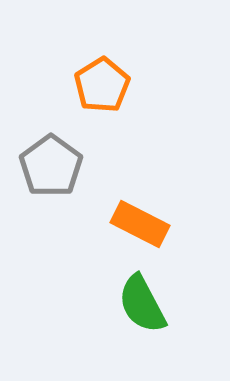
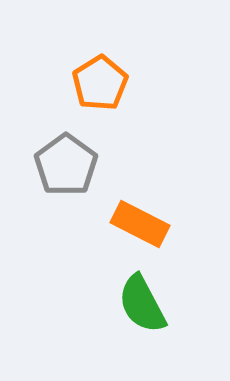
orange pentagon: moved 2 px left, 2 px up
gray pentagon: moved 15 px right, 1 px up
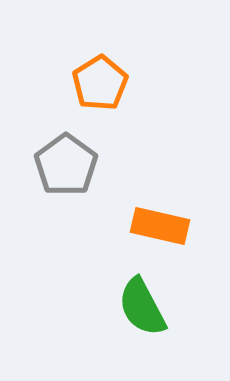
orange rectangle: moved 20 px right, 2 px down; rotated 14 degrees counterclockwise
green semicircle: moved 3 px down
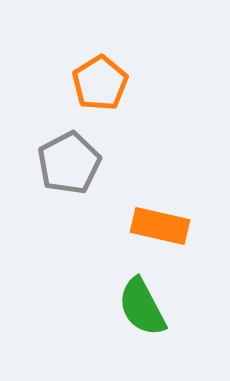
gray pentagon: moved 3 px right, 2 px up; rotated 8 degrees clockwise
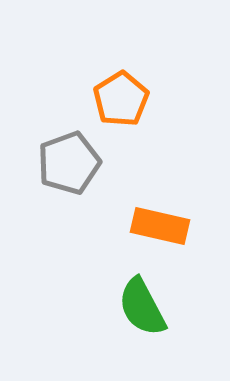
orange pentagon: moved 21 px right, 16 px down
gray pentagon: rotated 8 degrees clockwise
